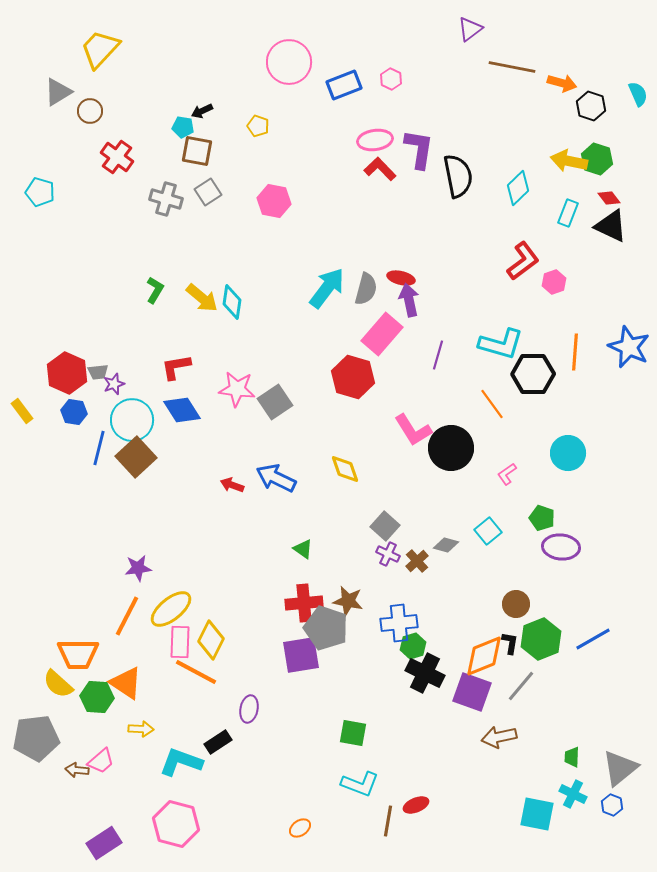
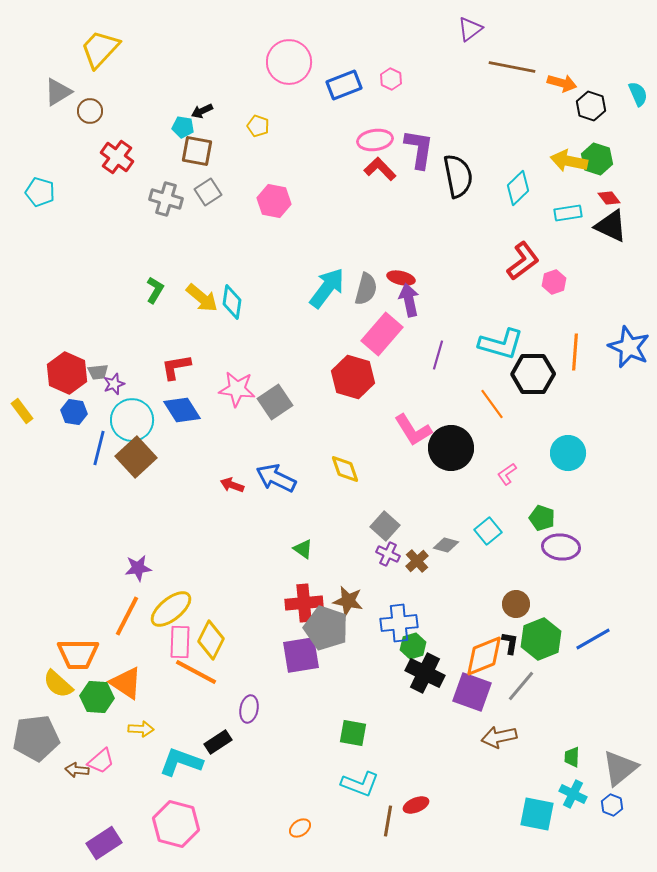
cyan rectangle at (568, 213): rotated 60 degrees clockwise
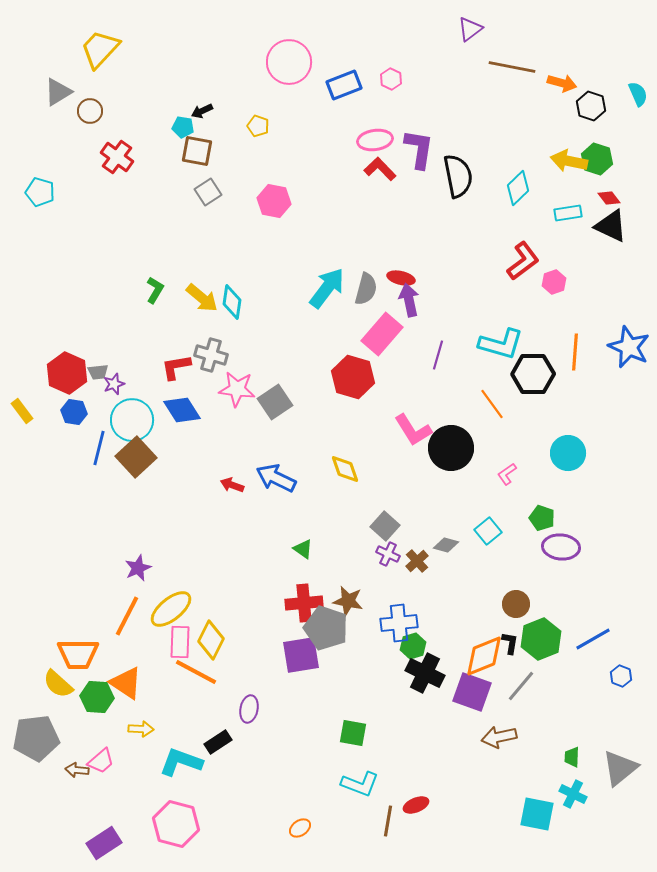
gray cross at (166, 199): moved 45 px right, 156 px down
purple star at (138, 568): rotated 16 degrees counterclockwise
blue hexagon at (612, 805): moved 9 px right, 129 px up
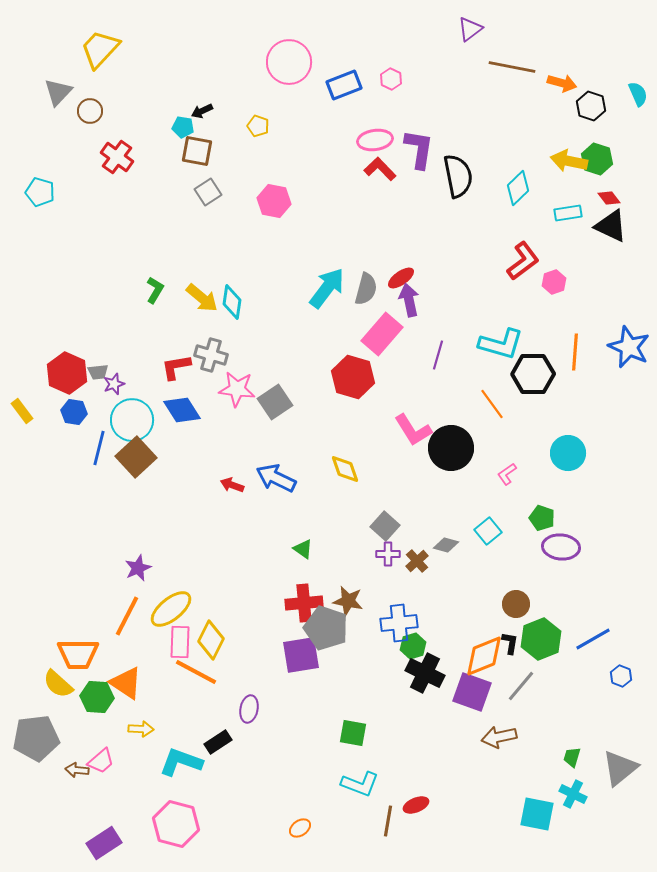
gray triangle at (58, 92): rotated 16 degrees counterclockwise
red ellipse at (401, 278): rotated 48 degrees counterclockwise
purple cross at (388, 554): rotated 25 degrees counterclockwise
green trapezoid at (572, 757): rotated 15 degrees clockwise
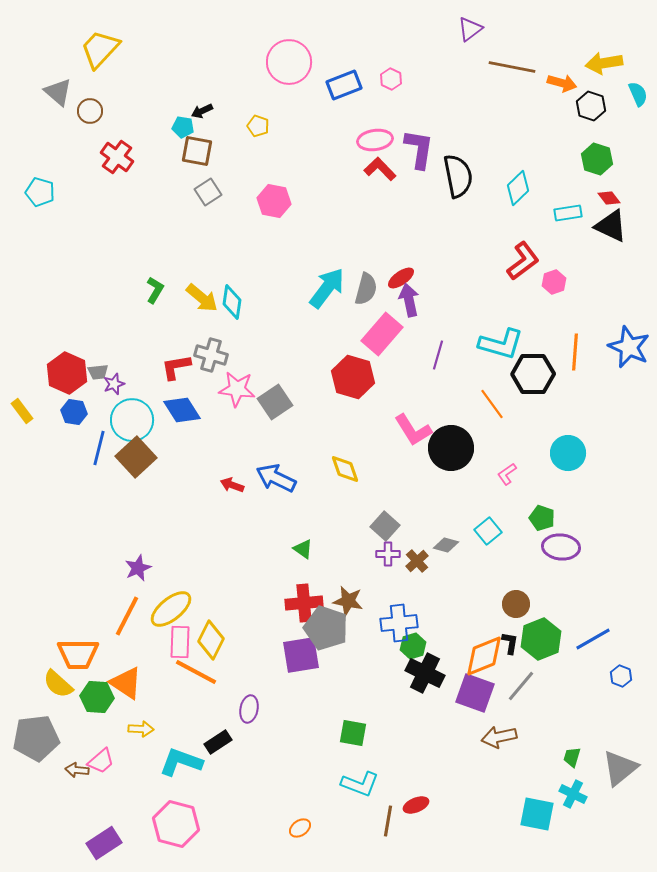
gray triangle at (58, 92): rotated 32 degrees counterclockwise
yellow arrow at (569, 161): moved 35 px right, 98 px up; rotated 21 degrees counterclockwise
purple square at (472, 692): moved 3 px right, 1 px down
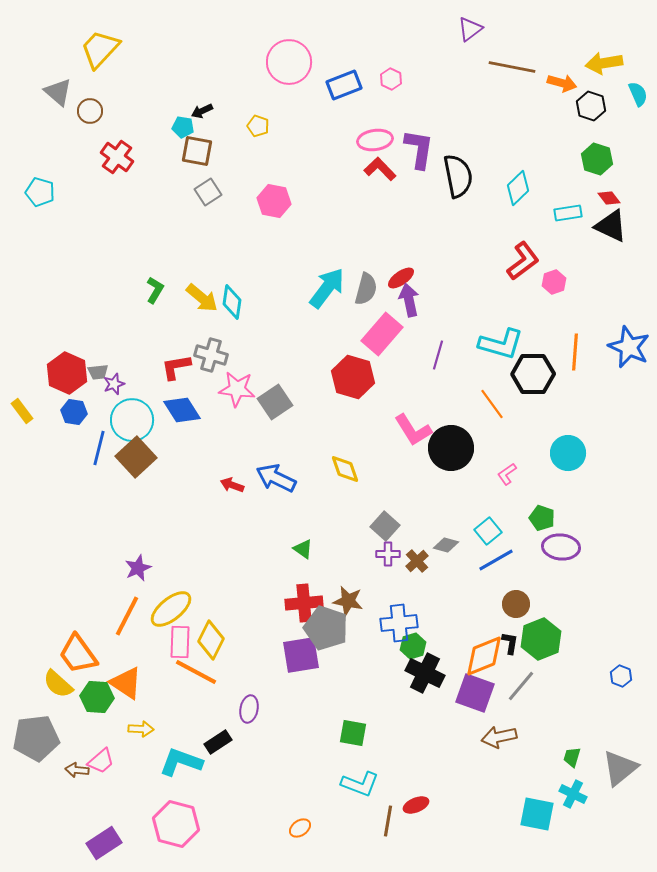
blue line at (593, 639): moved 97 px left, 79 px up
orange trapezoid at (78, 654): rotated 54 degrees clockwise
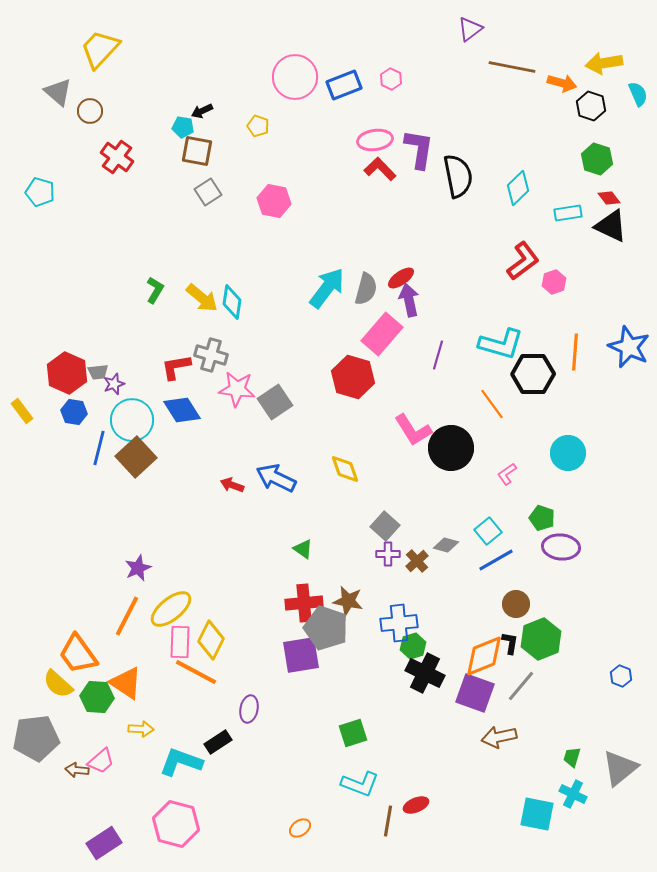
pink circle at (289, 62): moved 6 px right, 15 px down
green square at (353, 733): rotated 28 degrees counterclockwise
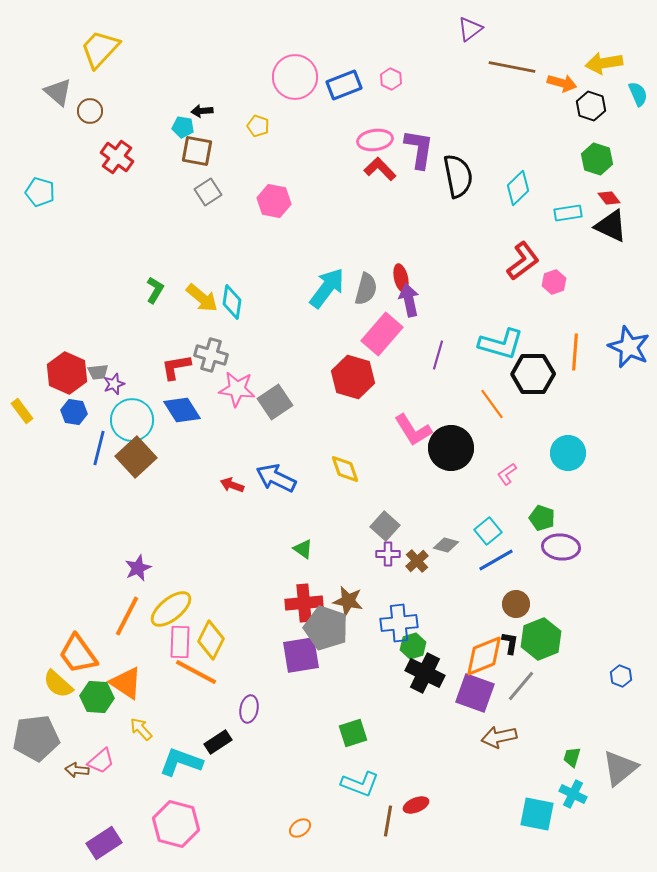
black arrow at (202, 111): rotated 20 degrees clockwise
red ellipse at (401, 278): rotated 68 degrees counterclockwise
yellow arrow at (141, 729): rotated 135 degrees counterclockwise
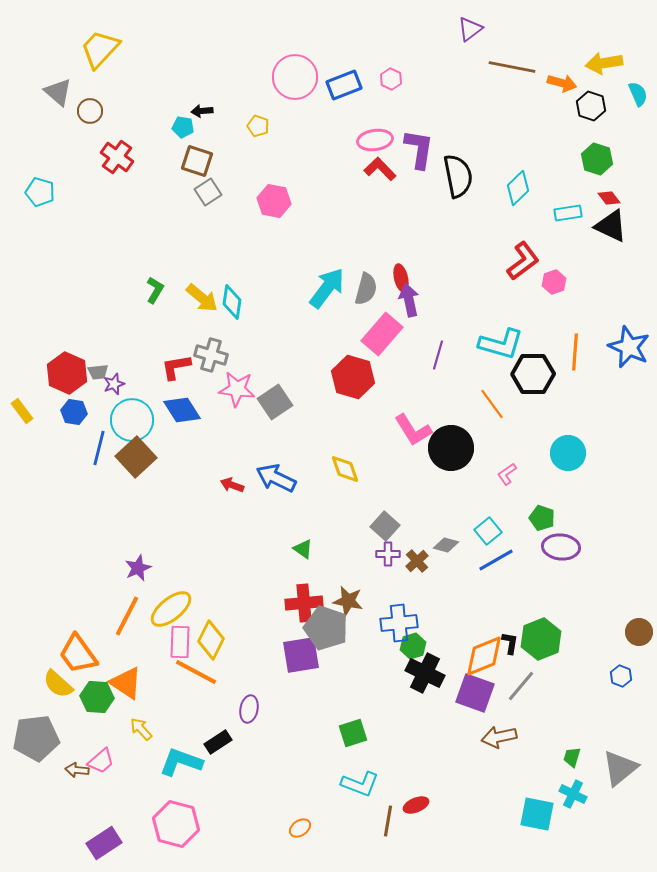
brown square at (197, 151): moved 10 px down; rotated 8 degrees clockwise
brown circle at (516, 604): moved 123 px right, 28 px down
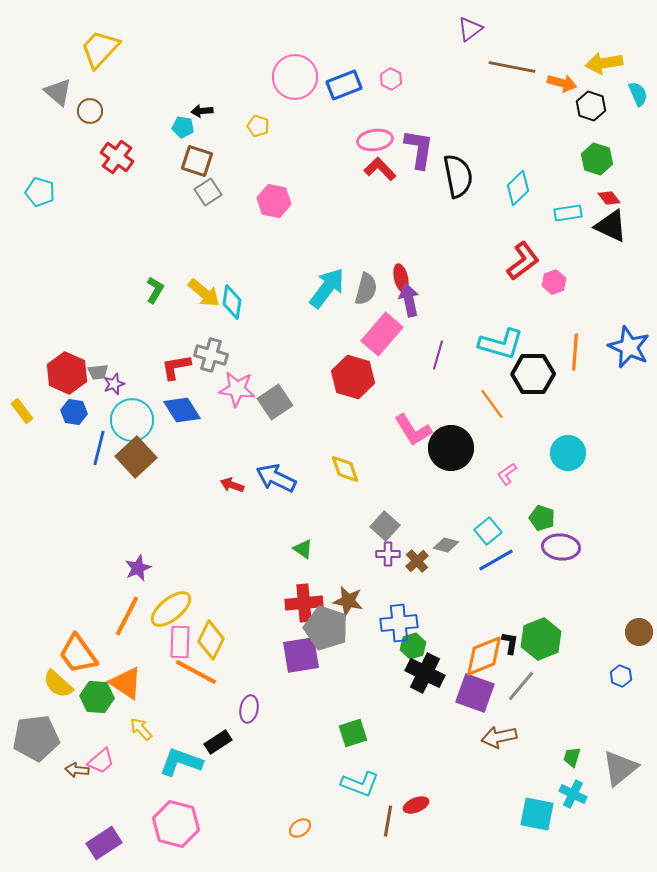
yellow arrow at (202, 298): moved 2 px right, 5 px up
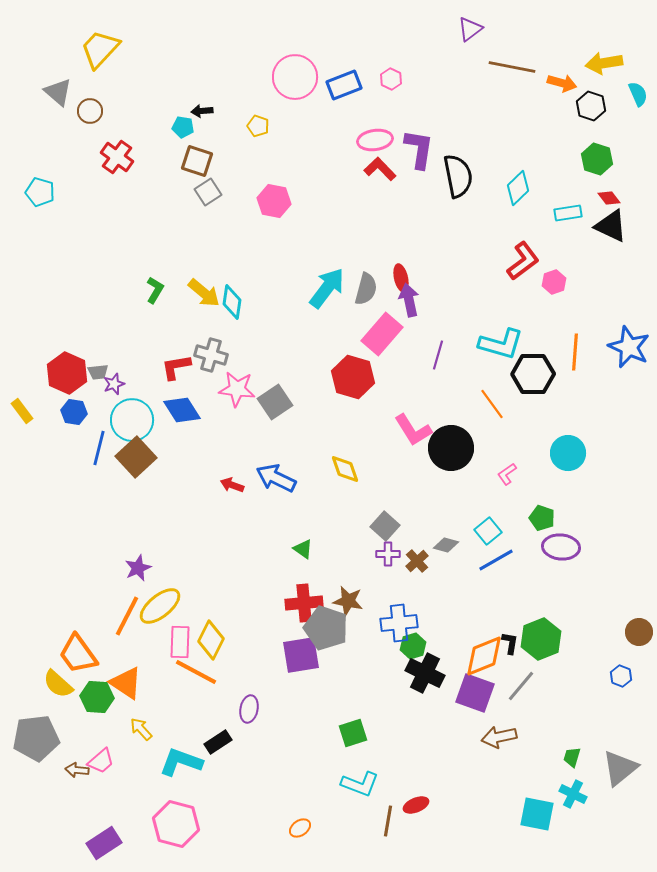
yellow ellipse at (171, 609): moved 11 px left, 3 px up
